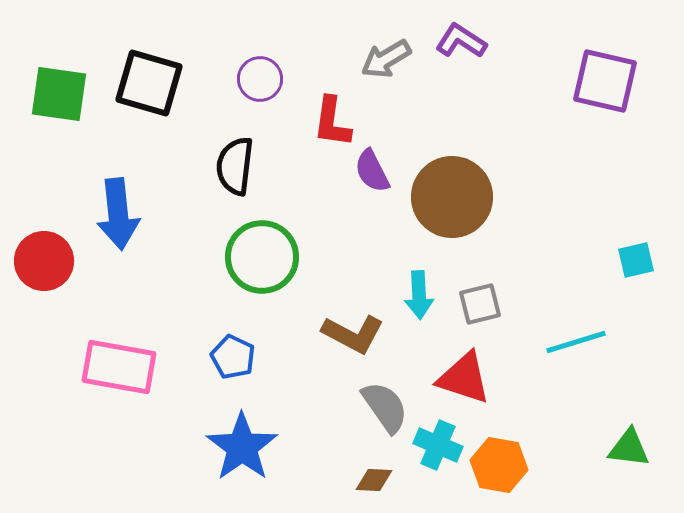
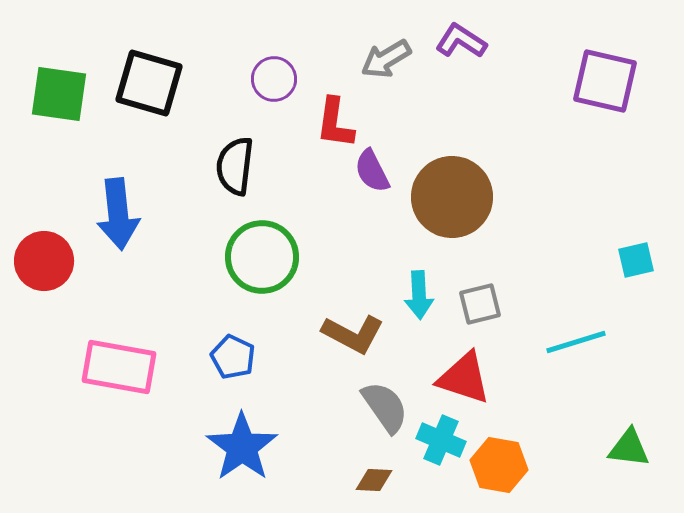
purple circle: moved 14 px right
red L-shape: moved 3 px right, 1 px down
cyan cross: moved 3 px right, 5 px up
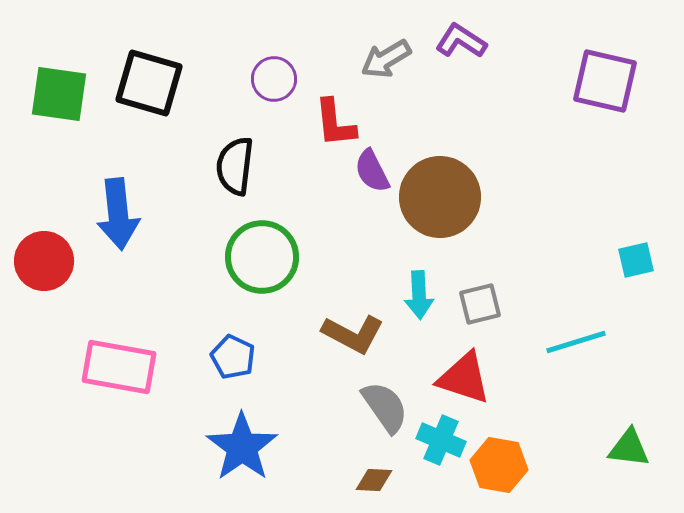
red L-shape: rotated 14 degrees counterclockwise
brown circle: moved 12 px left
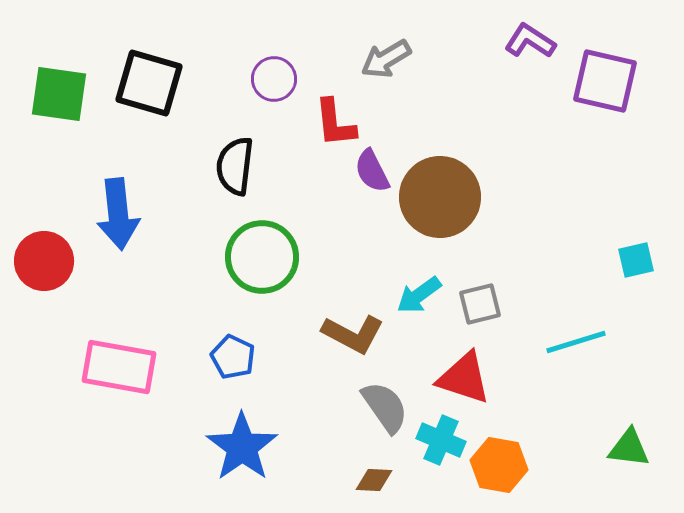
purple L-shape: moved 69 px right
cyan arrow: rotated 57 degrees clockwise
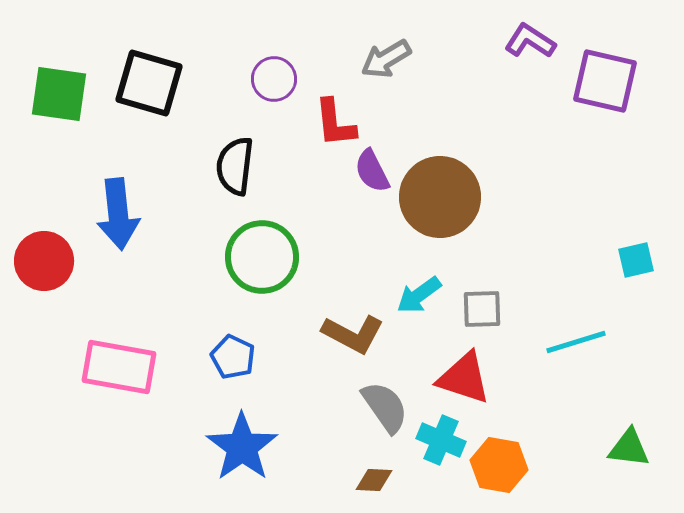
gray square: moved 2 px right, 5 px down; rotated 12 degrees clockwise
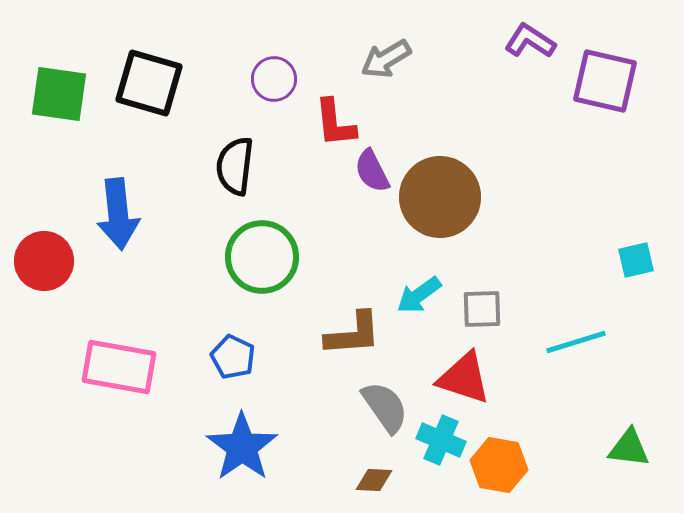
brown L-shape: rotated 32 degrees counterclockwise
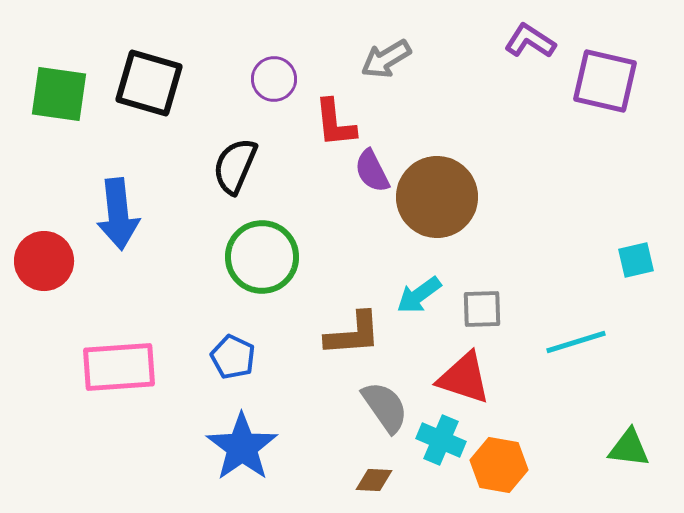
black semicircle: rotated 16 degrees clockwise
brown circle: moved 3 px left
pink rectangle: rotated 14 degrees counterclockwise
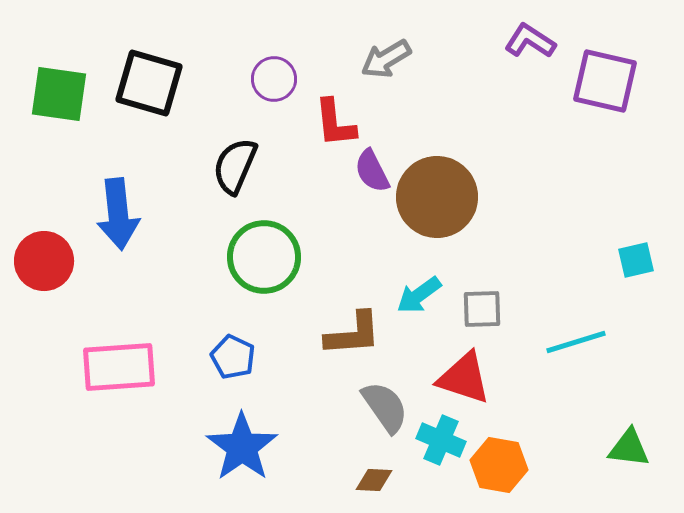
green circle: moved 2 px right
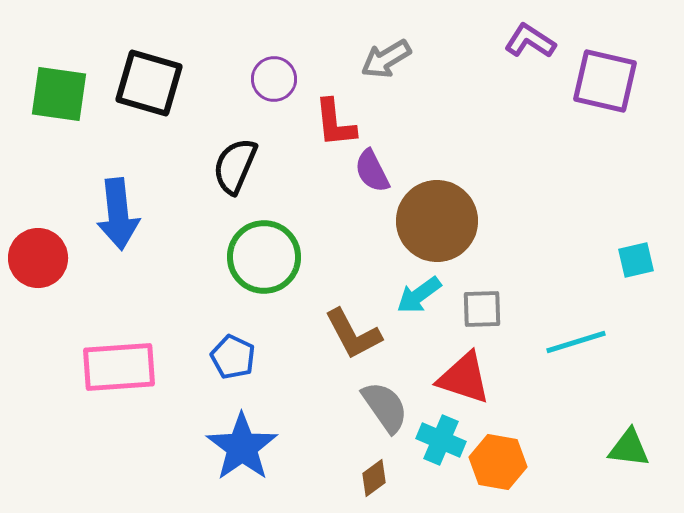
brown circle: moved 24 px down
red circle: moved 6 px left, 3 px up
brown L-shape: rotated 66 degrees clockwise
orange hexagon: moved 1 px left, 3 px up
brown diamond: moved 2 px up; rotated 39 degrees counterclockwise
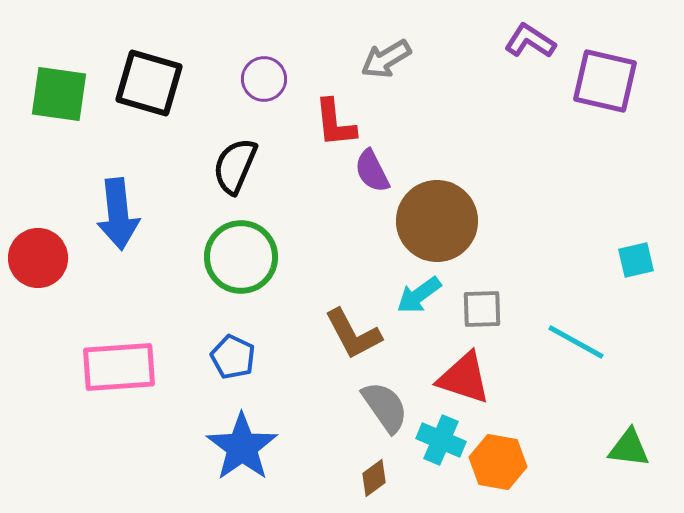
purple circle: moved 10 px left
green circle: moved 23 px left
cyan line: rotated 46 degrees clockwise
